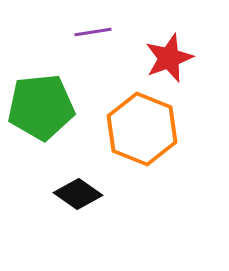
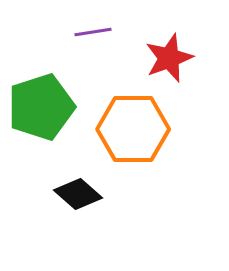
green pentagon: rotated 12 degrees counterclockwise
orange hexagon: moved 9 px left; rotated 22 degrees counterclockwise
black diamond: rotated 6 degrees clockwise
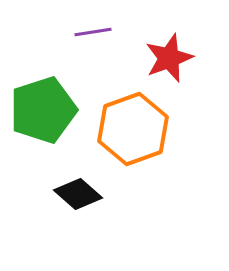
green pentagon: moved 2 px right, 3 px down
orange hexagon: rotated 20 degrees counterclockwise
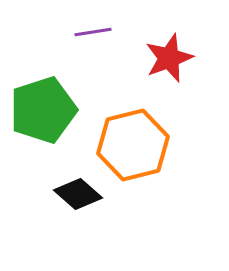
orange hexagon: moved 16 px down; rotated 6 degrees clockwise
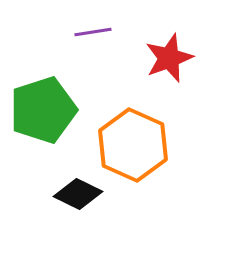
orange hexagon: rotated 22 degrees counterclockwise
black diamond: rotated 15 degrees counterclockwise
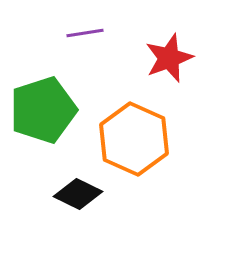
purple line: moved 8 px left, 1 px down
orange hexagon: moved 1 px right, 6 px up
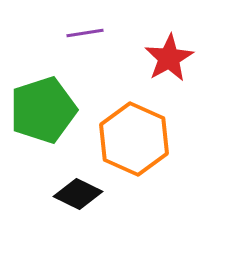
red star: rotated 9 degrees counterclockwise
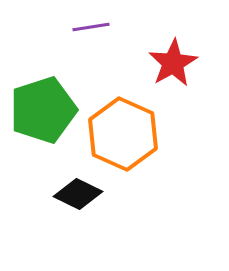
purple line: moved 6 px right, 6 px up
red star: moved 4 px right, 5 px down
orange hexagon: moved 11 px left, 5 px up
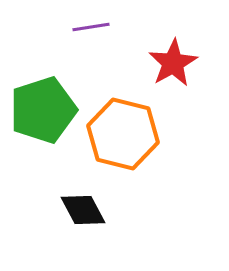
orange hexagon: rotated 10 degrees counterclockwise
black diamond: moved 5 px right, 16 px down; rotated 36 degrees clockwise
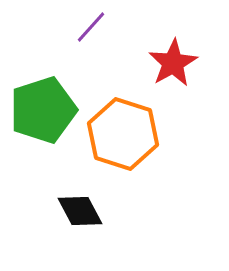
purple line: rotated 39 degrees counterclockwise
orange hexagon: rotated 4 degrees clockwise
black diamond: moved 3 px left, 1 px down
